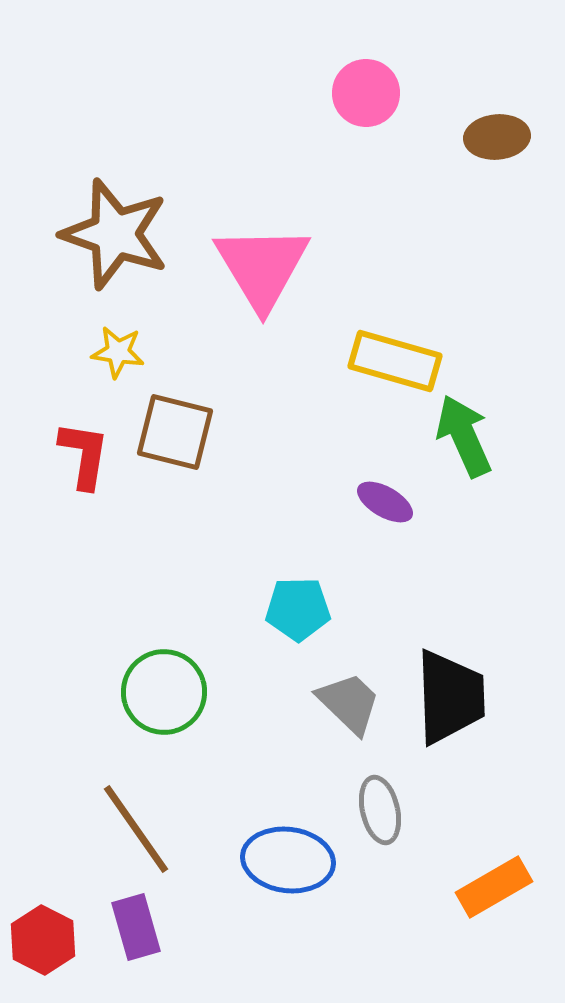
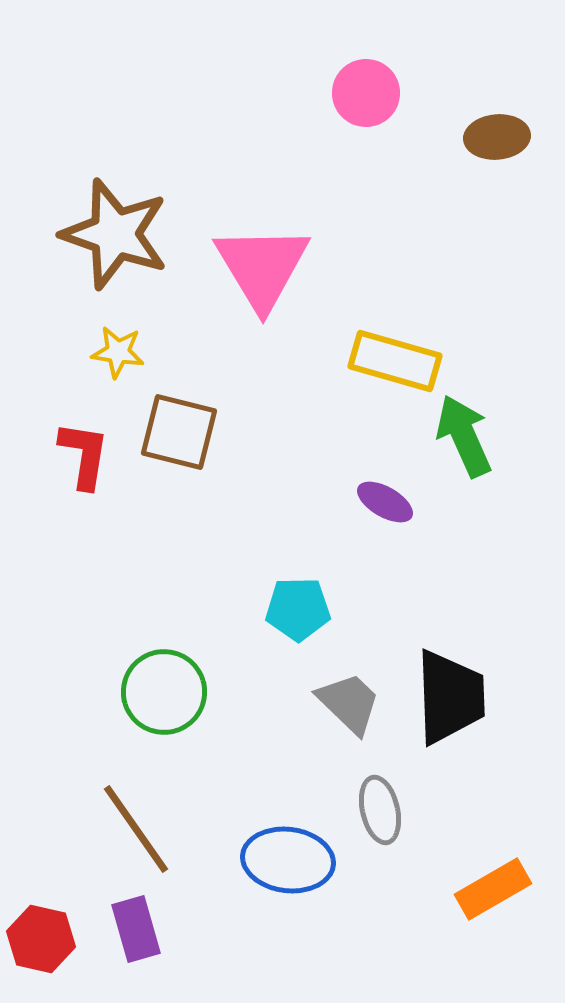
brown square: moved 4 px right
orange rectangle: moved 1 px left, 2 px down
purple rectangle: moved 2 px down
red hexagon: moved 2 px left, 1 px up; rotated 14 degrees counterclockwise
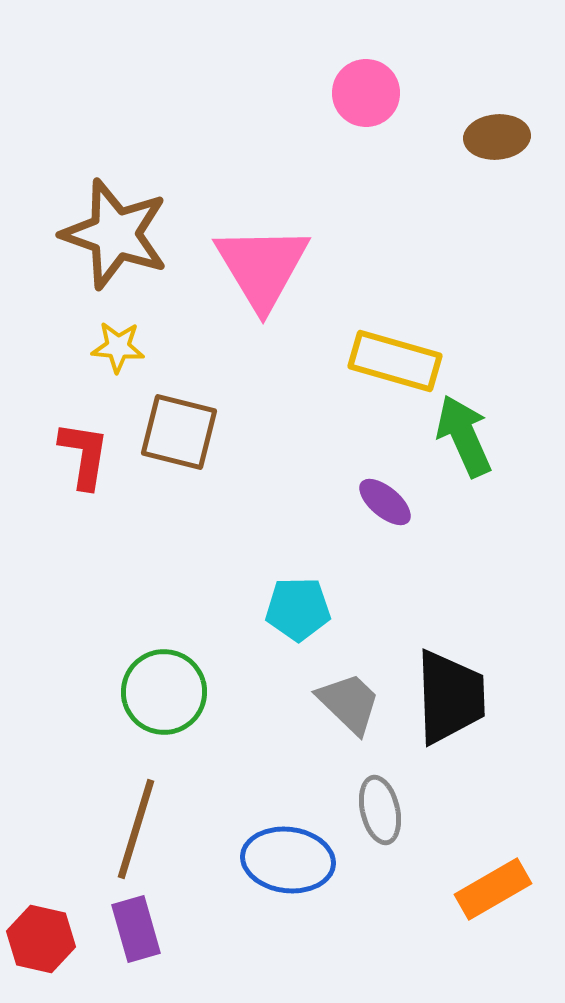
yellow star: moved 5 px up; rotated 4 degrees counterclockwise
purple ellipse: rotated 10 degrees clockwise
brown line: rotated 52 degrees clockwise
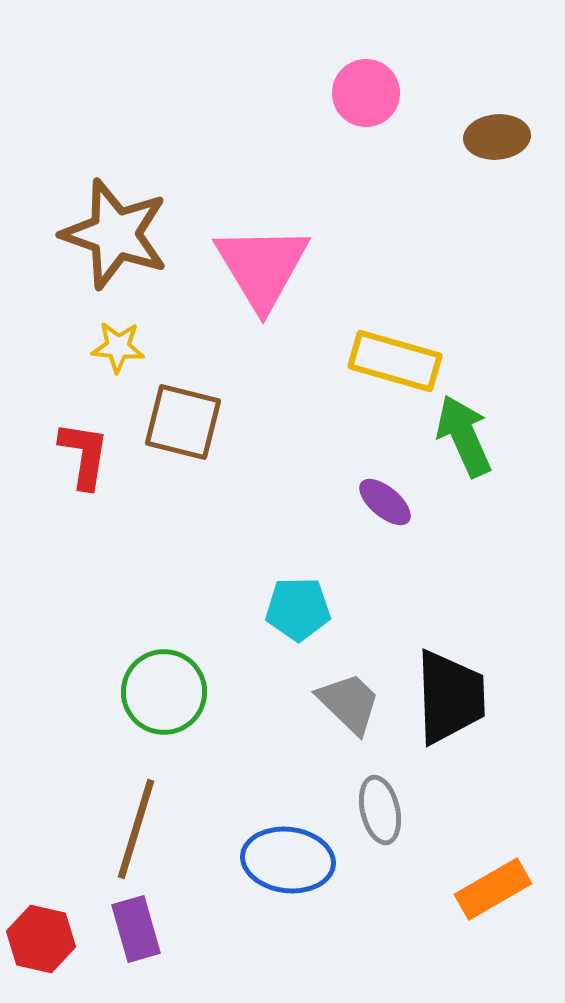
brown square: moved 4 px right, 10 px up
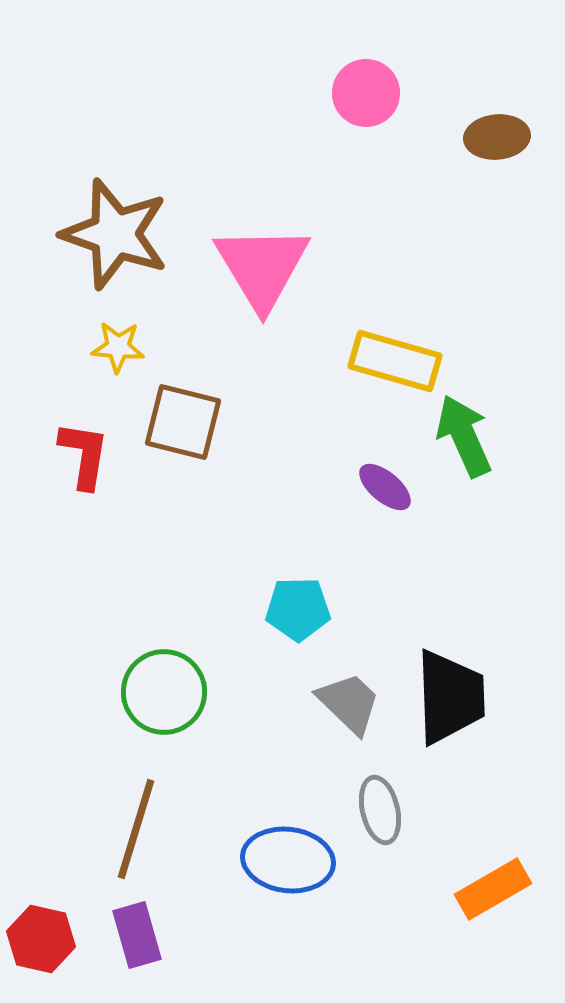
purple ellipse: moved 15 px up
purple rectangle: moved 1 px right, 6 px down
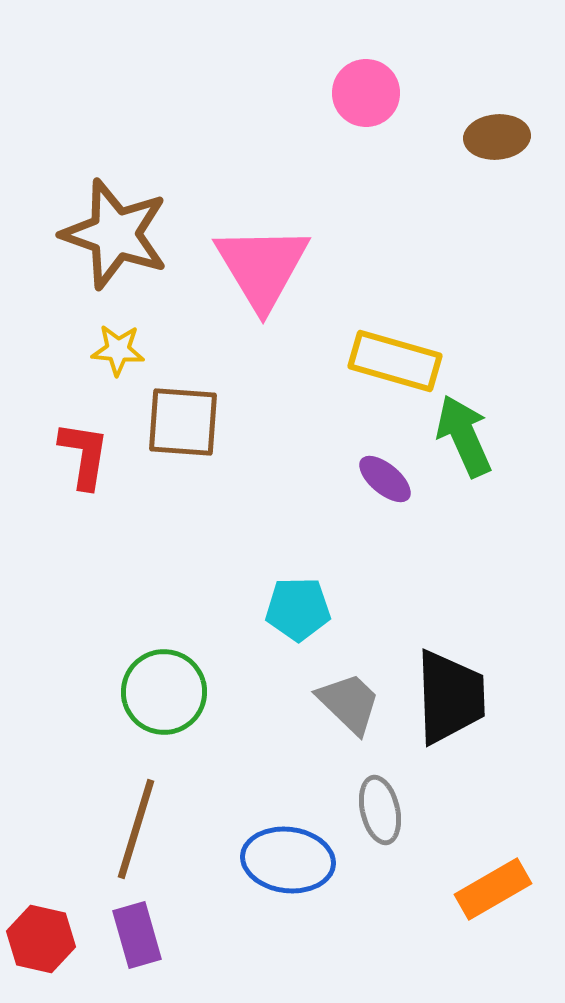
yellow star: moved 3 px down
brown square: rotated 10 degrees counterclockwise
purple ellipse: moved 8 px up
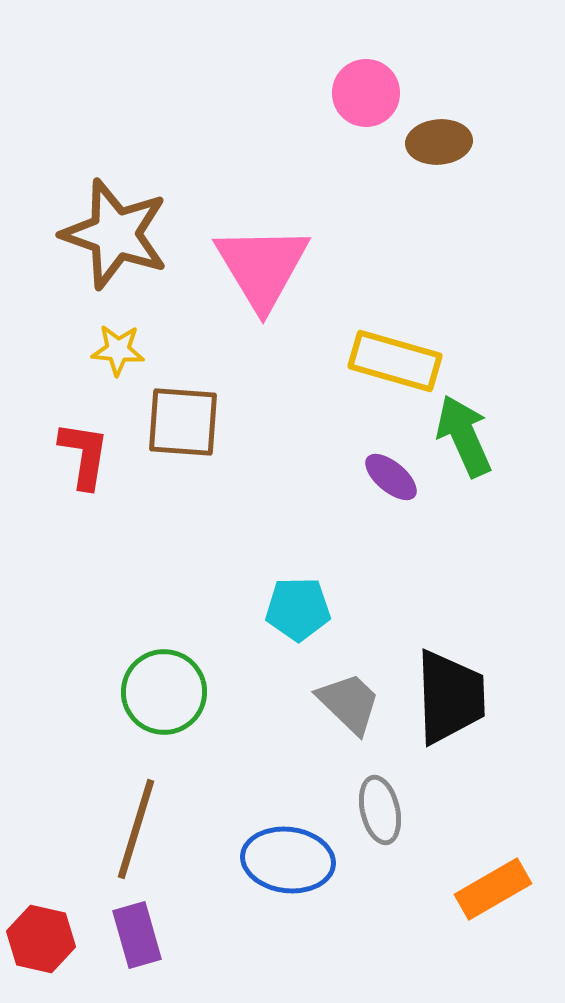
brown ellipse: moved 58 px left, 5 px down
purple ellipse: moved 6 px right, 2 px up
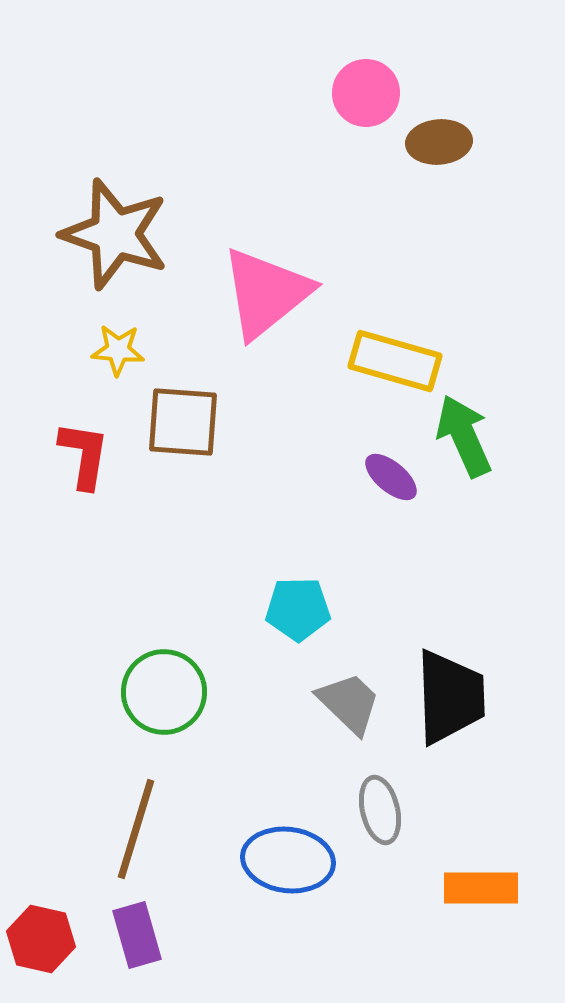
pink triangle: moved 4 px right, 26 px down; rotated 22 degrees clockwise
orange rectangle: moved 12 px left, 1 px up; rotated 30 degrees clockwise
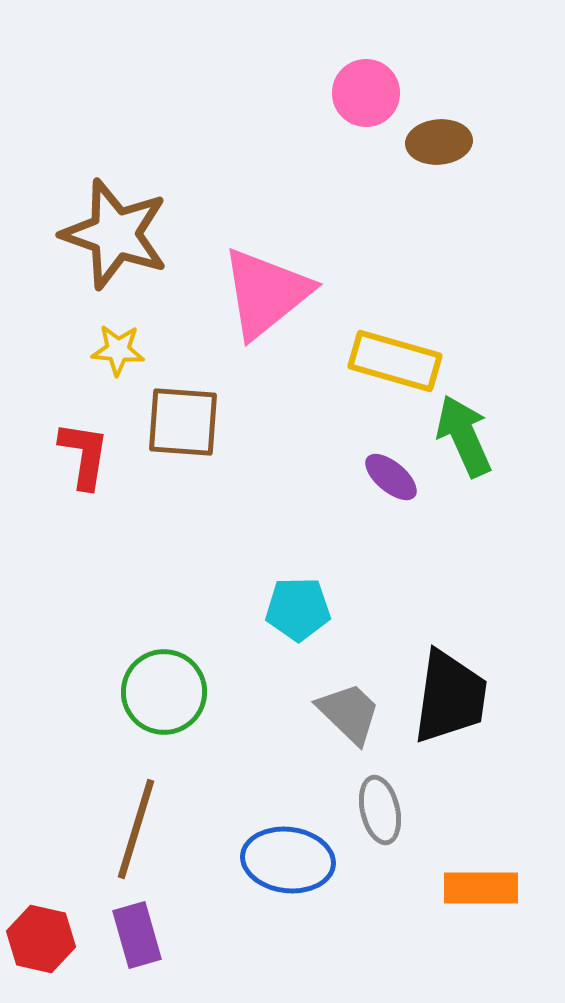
black trapezoid: rotated 10 degrees clockwise
gray trapezoid: moved 10 px down
